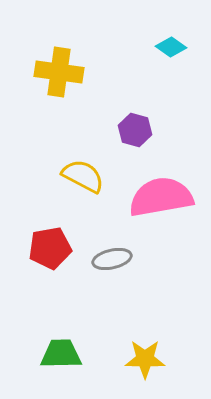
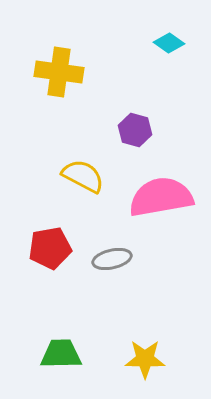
cyan diamond: moved 2 px left, 4 px up
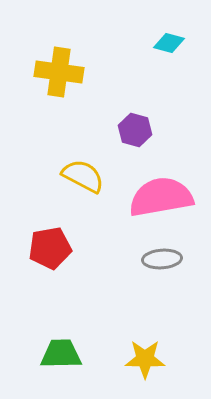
cyan diamond: rotated 20 degrees counterclockwise
gray ellipse: moved 50 px right; rotated 9 degrees clockwise
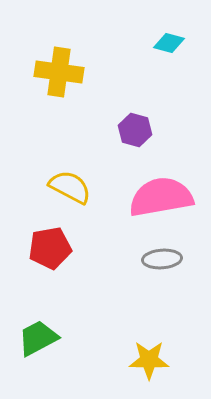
yellow semicircle: moved 13 px left, 11 px down
green trapezoid: moved 23 px left, 16 px up; rotated 27 degrees counterclockwise
yellow star: moved 4 px right, 1 px down
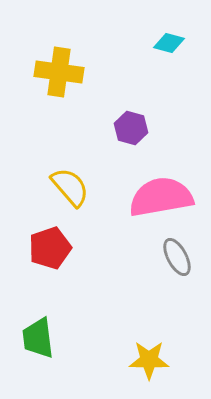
purple hexagon: moved 4 px left, 2 px up
yellow semicircle: rotated 21 degrees clockwise
red pentagon: rotated 9 degrees counterclockwise
gray ellipse: moved 15 px right, 2 px up; rotated 66 degrees clockwise
green trapezoid: rotated 69 degrees counterclockwise
